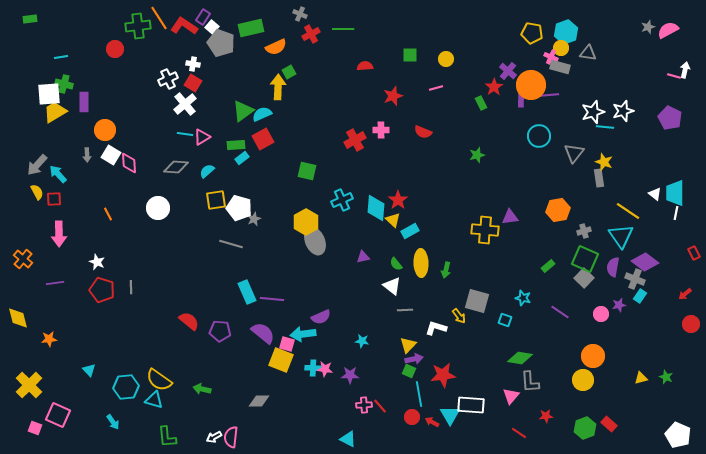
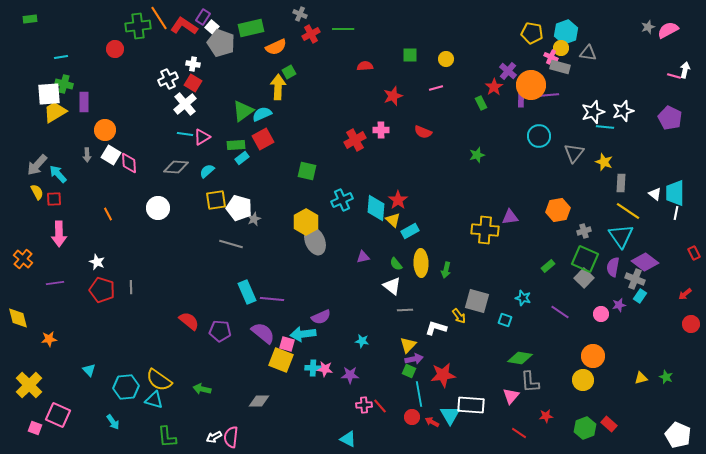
gray rectangle at (599, 178): moved 22 px right, 5 px down; rotated 12 degrees clockwise
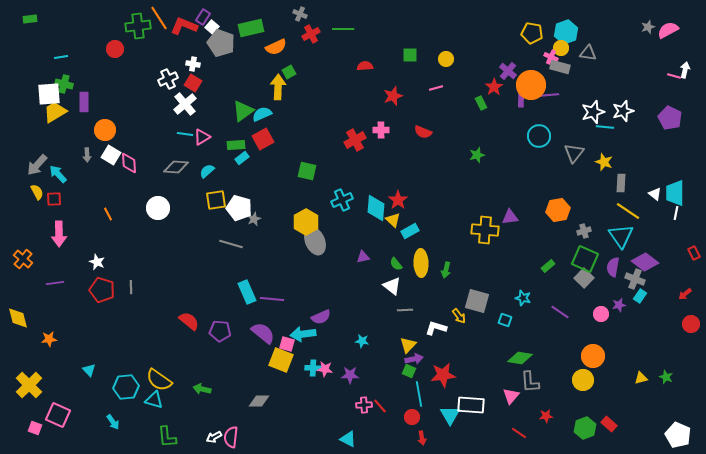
red L-shape at (184, 26): rotated 12 degrees counterclockwise
red arrow at (432, 422): moved 10 px left, 16 px down; rotated 128 degrees counterclockwise
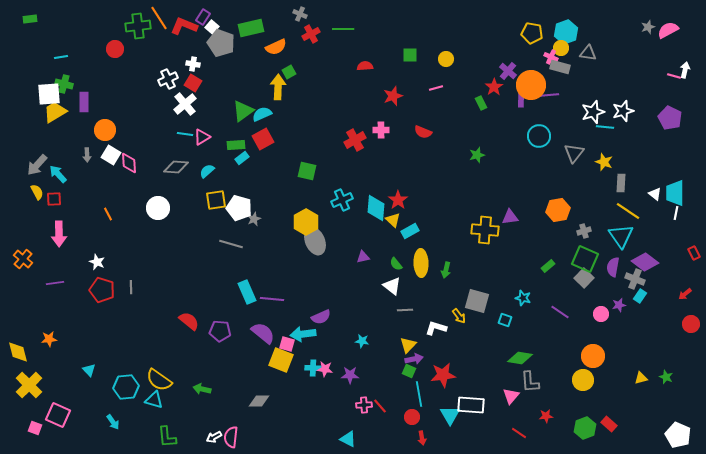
yellow diamond at (18, 318): moved 34 px down
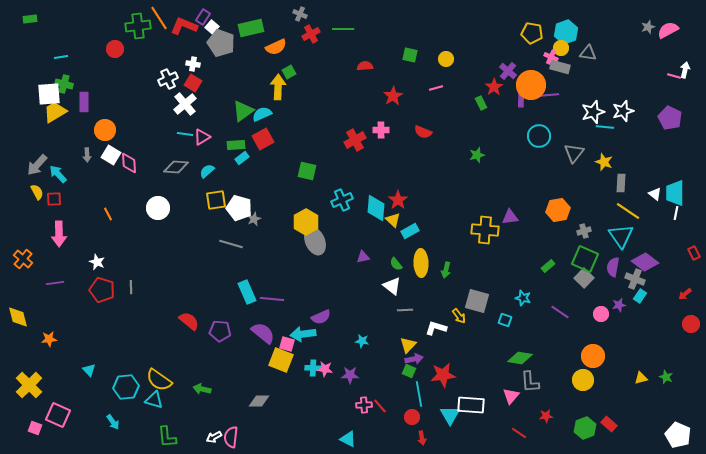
green square at (410, 55): rotated 14 degrees clockwise
red star at (393, 96): rotated 12 degrees counterclockwise
yellow diamond at (18, 352): moved 35 px up
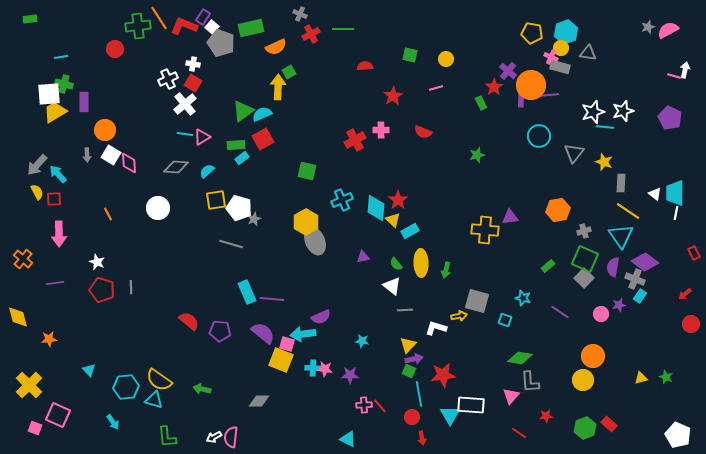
yellow arrow at (459, 316): rotated 63 degrees counterclockwise
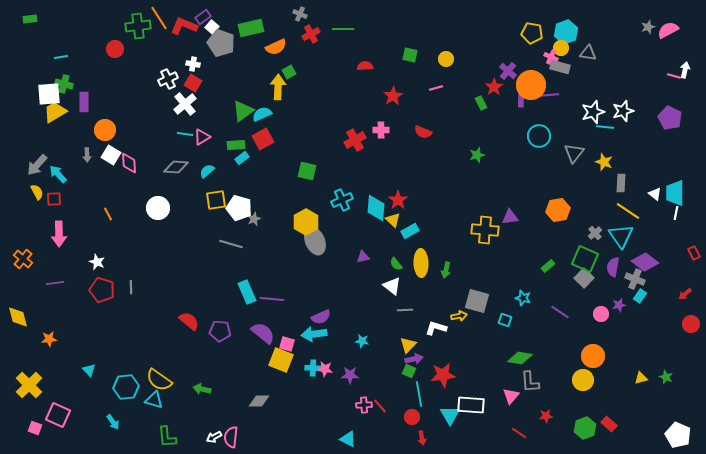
purple rectangle at (203, 17): rotated 21 degrees clockwise
gray cross at (584, 231): moved 11 px right, 2 px down; rotated 24 degrees counterclockwise
cyan arrow at (303, 334): moved 11 px right
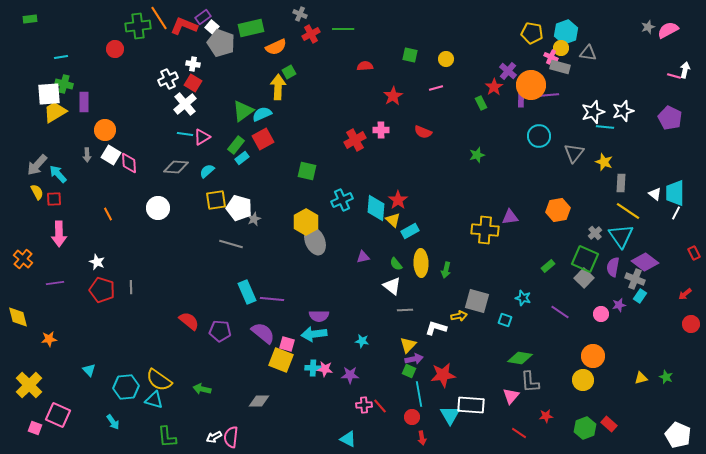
green rectangle at (236, 145): rotated 48 degrees counterclockwise
white line at (676, 213): rotated 16 degrees clockwise
purple semicircle at (321, 317): moved 2 px left, 1 px up; rotated 24 degrees clockwise
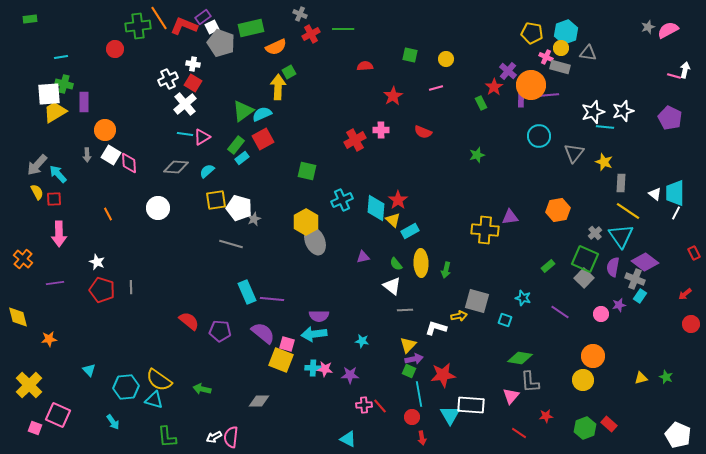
white square at (212, 27): rotated 24 degrees clockwise
pink cross at (551, 57): moved 5 px left
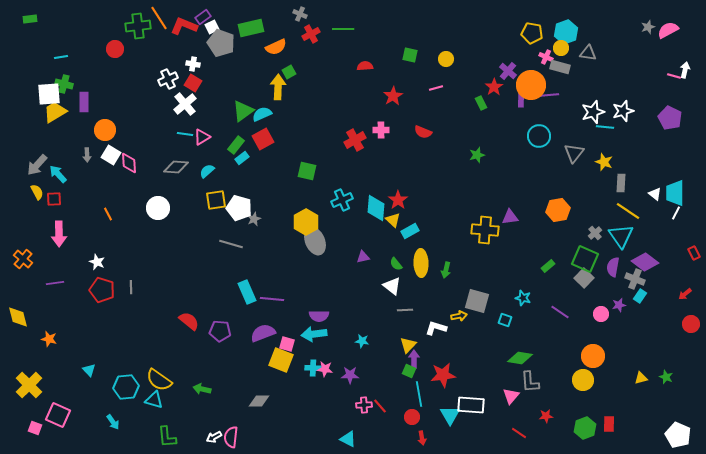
purple semicircle at (263, 333): rotated 60 degrees counterclockwise
orange star at (49, 339): rotated 21 degrees clockwise
purple arrow at (414, 359): rotated 78 degrees counterclockwise
red rectangle at (609, 424): rotated 49 degrees clockwise
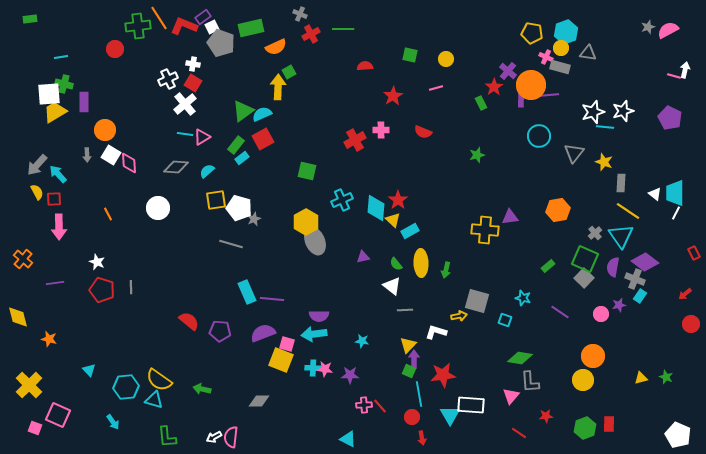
pink arrow at (59, 234): moved 7 px up
white L-shape at (436, 328): moved 4 px down
